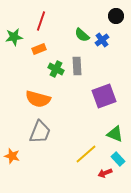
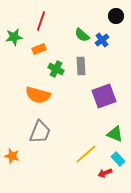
gray rectangle: moved 4 px right
orange semicircle: moved 4 px up
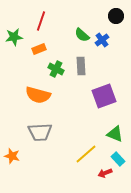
gray trapezoid: rotated 65 degrees clockwise
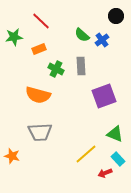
red line: rotated 66 degrees counterclockwise
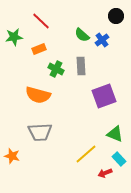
cyan rectangle: moved 1 px right
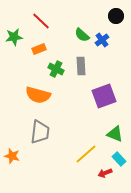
gray trapezoid: rotated 80 degrees counterclockwise
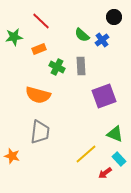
black circle: moved 2 px left, 1 px down
green cross: moved 1 px right, 2 px up
red arrow: rotated 16 degrees counterclockwise
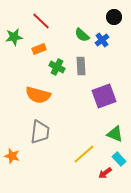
yellow line: moved 2 px left
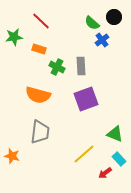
green semicircle: moved 10 px right, 12 px up
orange rectangle: rotated 40 degrees clockwise
purple square: moved 18 px left, 3 px down
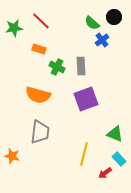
green star: moved 9 px up
yellow line: rotated 35 degrees counterclockwise
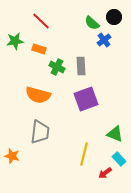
green star: moved 1 px right, 13 px down
blue cross: moved 2 px right
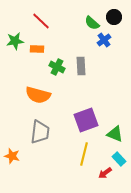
orange rectangle: moved 2 px left; rotated 16 degrees counterclockwise
purple square: moved 21 px down
